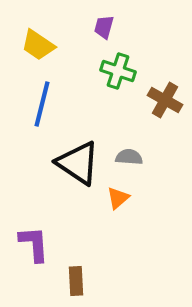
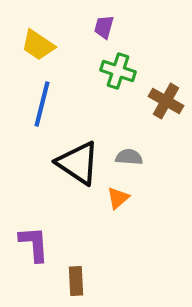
brown cross: moved 1 px right, 1 px down
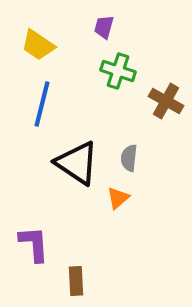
gray semicircle: moved 1 px down; rotated 88 degrees counterclockwise
black triangle: moved 1 px left
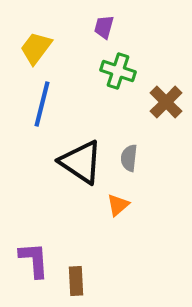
yellow trapezoid: moved 2 px left, 3 px down; rotated 93 degrees clockwise
brown cross: moved 1 px down; rotated 16 degrees clockwise
black triangle: moved 4 px right, 1 px up
orange triangle: moved 7 px down
purple L-shape: moved 16 px down
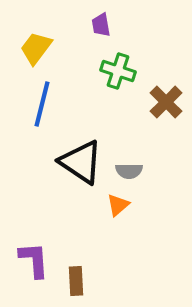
purple trapezoid: moved 3 px left, 2 px up; rotated 25 degrees counterclockwise
gray semicircle: moved 13 px down; rotated 96 degrees counterclockwise
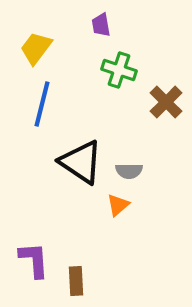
green cross: moved 1 px right, 1 px up
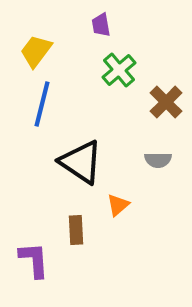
yellow trapezoid: moved 3 px down
green cross: rotated 32 degrees clockwise
gray semicircle: moved 29 px right, 11 px up
brown rectangle: moved 51 px up
